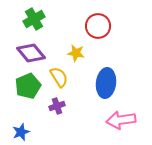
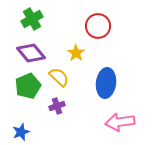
green cross: moved 2 px left
yellow star: rotated 24 degrees clockwise
yellow semicircle: rotated 15 degrees counterclockwise
pink arrow: moved 1 px left, 2 px down
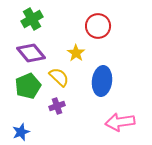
blue ellipse: moved 4 px left, 2 px up
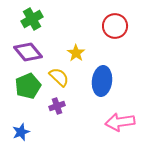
red circle: moved 17 px right
purple diamond: moved 3 px left, 1 px up
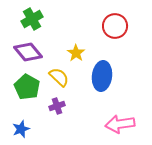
blue ellipse: moved 5 px up
green pentagon: moved 1 px left, 1 px down; rotated 20 degrees counterclockwise
pink arrow: moved 2 px down
blue star: moved 3 px up
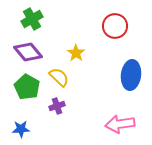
blue ellipse: moved 29 px right, 1 px up
blue star: rotated 18 degrees clockwise
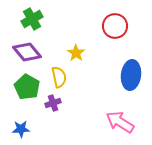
purple diamond: moved 1 px left
yellow semicircle: rotated 35 degrees clockwise
purple cross: moved 4 px left, 3 px up
pink arrow: moved 2 px up; rotated 40 degrees clockwise
